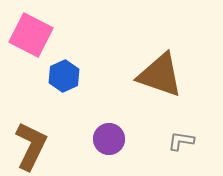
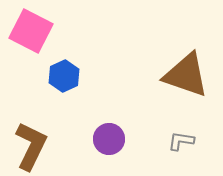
pink square: moved 4 px up
brown triangle: moved 26 px right
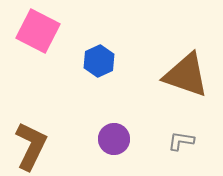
pink square: moved 7 px right
blue hexagon: moved 35 px right, 15 px up
purple circle: moved 5 px right
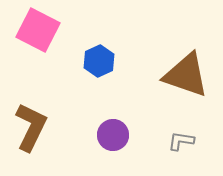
pink square: moved 1 px up
purple circle: moved 1 px left, 4 px up
brown L-shape: moved 19 px up
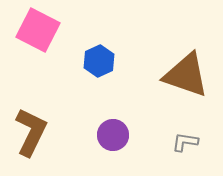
brown L-shape: moved 5 px down
gray L-shape: moved 4 px right, 1 px down
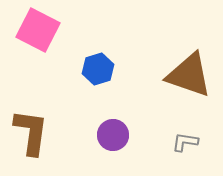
blue hexagon: moved 1 px left, 8 px down; rotated 8 degrees clockwise
brown triangle: moved 3 px right
brown L-shape: rotated 18 degrees counterclockwise
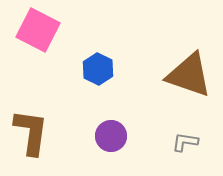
blue hexagon: rotated 16 degrees counterclockwise
purple circle: moved 2 px left, 1 px down
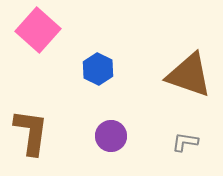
pink square: rotated 15 degrees clockwise
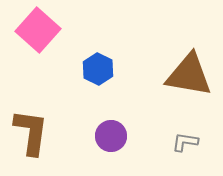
brown triangle: rotated 9 degrees counterclockwise
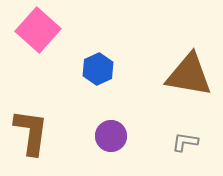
blue hexagon: rotated 8 degrees clockwise
